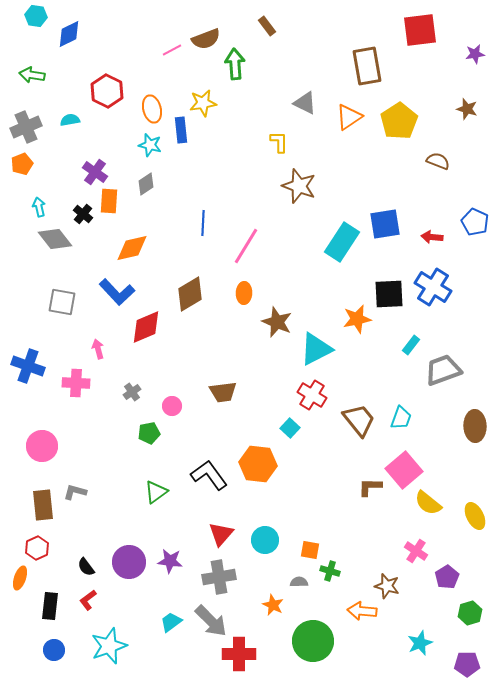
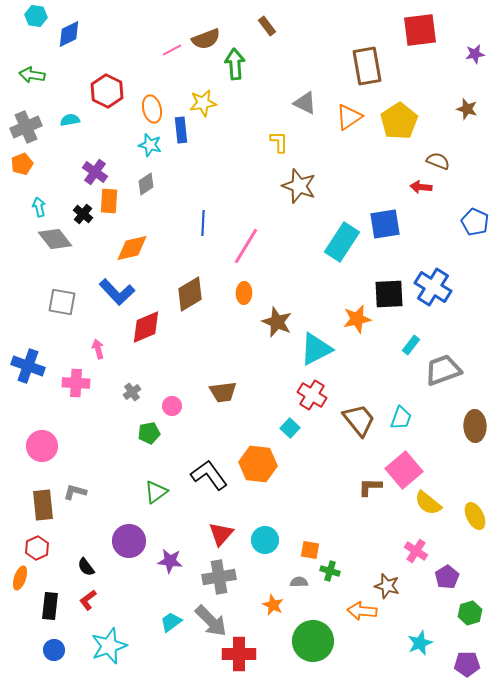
red arrow at (432, 237): moved 11 px left, 50 px up
purple circle at (129, 562): moved 21 px up
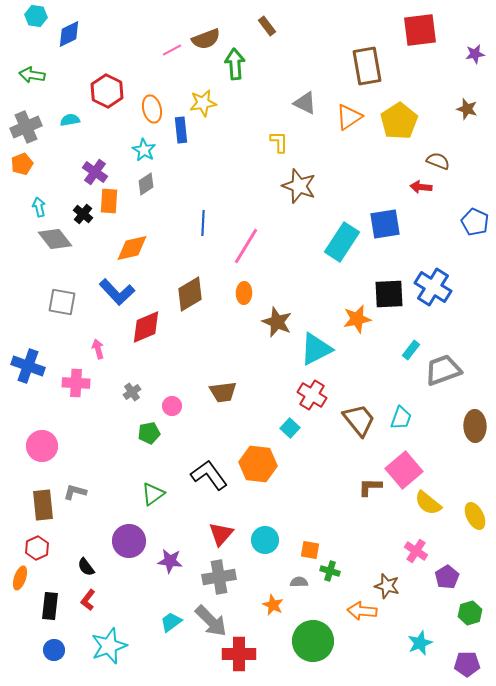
cyan star at (150, 145): moved 6 px left, 5 px down; rotated 15 degrees clockwise
cyan rectangle at (411, 345): moved 5 px down
green triangle at (156, 492): moved 3 px left, 2 px down
red L-shape at (88, 600): rotated 15 degrees counterclockwise
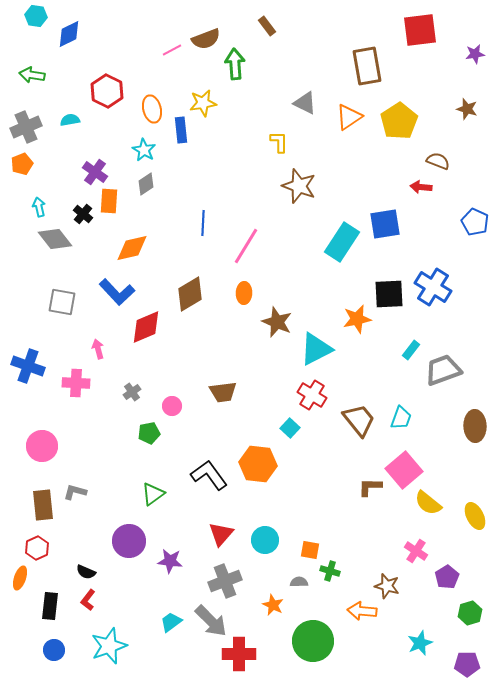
black semicircle at (86, 567): moved 5 px down; rotated 30 degrees counterclockwise
gray cross at (219, 577): moved 6 px right, 4 px down; rotated 12 degrees counterclockwise
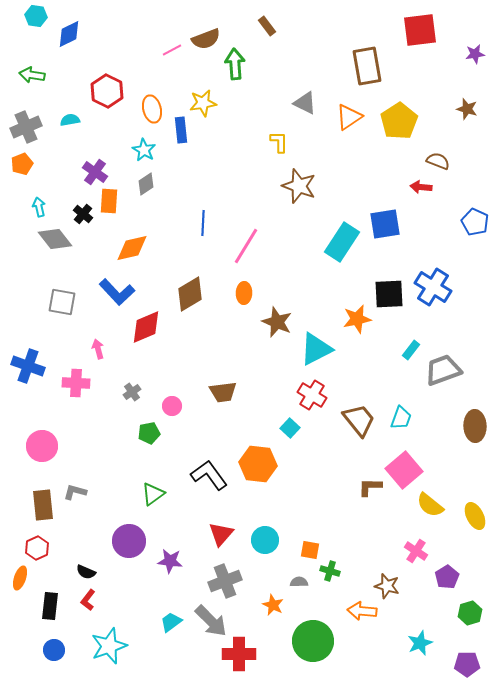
yellow semicircle at (428, 503): moved 2 px right, 2 px down
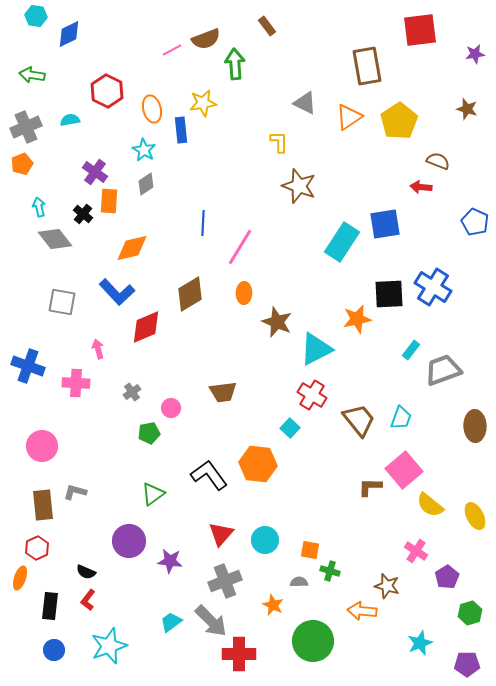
pink line at (246, 246): moved 6 px left, 1 px down
pink circle at (172, 406): moved 1 px left, 2 px down
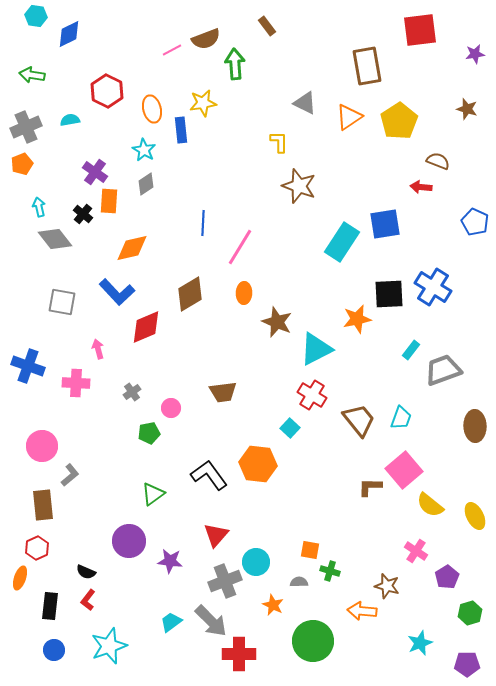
gray L-shape at (75, 492): moved 5 px left, 17 px up; rotated 125 degrees clockwise
red triangle at (221, 534): moved 5 px left, 1 px down
cyan circle at (265, 540): moved 9 px left, 22 px down
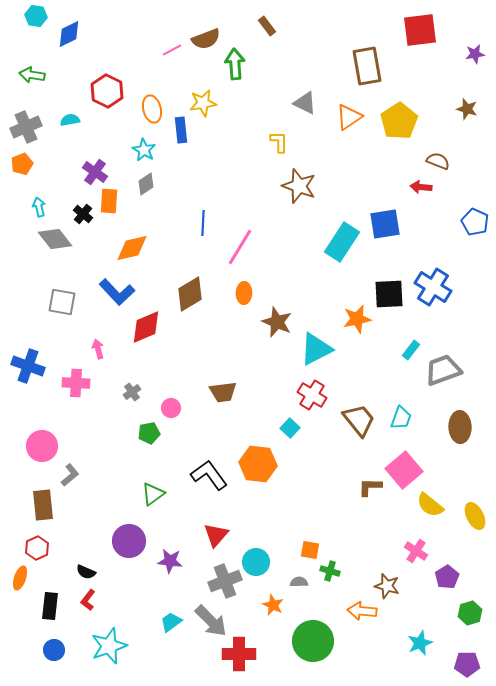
brown ellipse at (475, 426): moved 15 px left, 1 px down
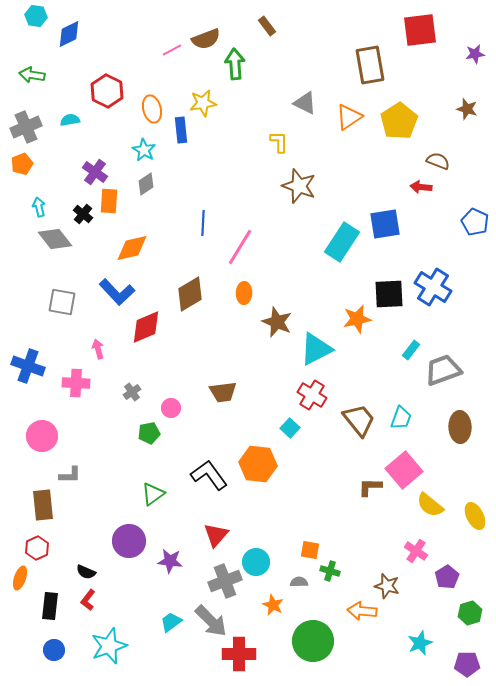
brown rectangle at (367, 66): moved 3 px right, 1 px up
pink circle at (42, 446): moved 10 px up
gray L-shape at (70, 475): rotated 40 degrees clockwise
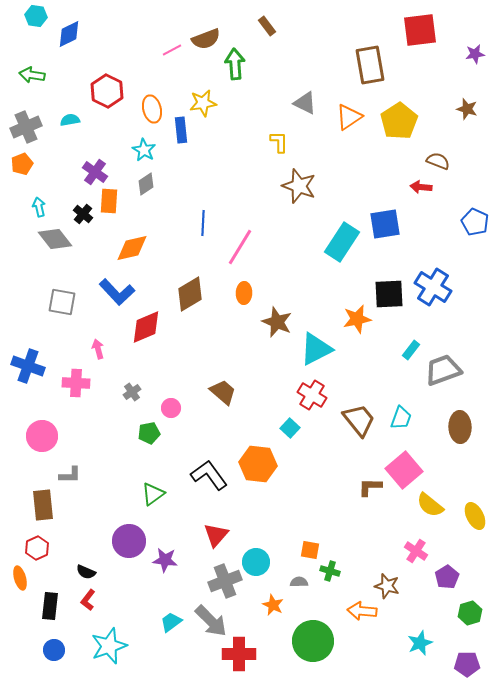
brown trapezoid at (223, 392): rotated 132 degrees counterclockwise
purple star at (170, 561): moved 5 px left, 1 px up
orange ellipse at (20, 578): rotated 35 degrees counterclockwise
